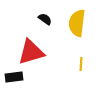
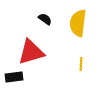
yellow semicircle: moved 1 px right
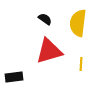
red triangle: moved 18 px right, 1 px up
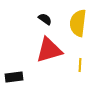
red triangle: moved 1 px up
yellow line: moved 1 px left, 1 px down
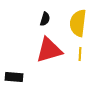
black semicircle: rotated 72 degrees clockwise
yellow line: moved 11 px up
black rectangle: rotated 12 degrees clockwise
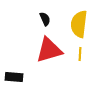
black semicircle: rotated 40 degrees counterclockwise
yellow semicircle: moved 1 px right, 1 px down
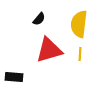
black semicircle: moved 6 px left; rotated 64 degrees clockwise
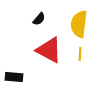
red triangle: rotated 44 degrees clockwise
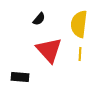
red triangle: rotated 20 degrees clockwise
black rectangle: moved 6 px right
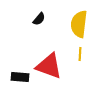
red triangle: moved 16 px down; rotated 28 degrees counterclockwise
